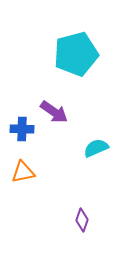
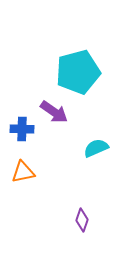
cyan pentagon: moved 2 px right, 18 px down
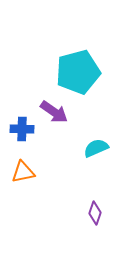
purple diamond: moved 13 px right, 7 px up
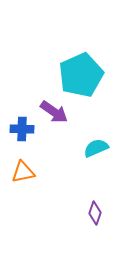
cyan pentagon: moved 3 px right, 3 px down; rotated 9 degrees counterclockwise
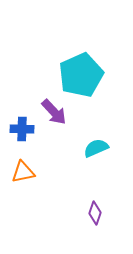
purple arrow: rotated 12 degrees clockwise
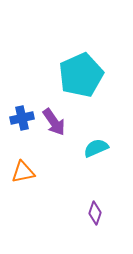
purple arrow: moved 10 px down; rotated 8 degrees clockwise
blue cross: moved 11 px up; rotated 15 degrees counterclockwise
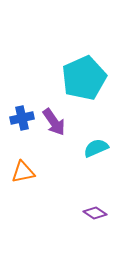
cyan pentagon: moved 3 px right, 3 px down
purple diamond: rotated 75 degrees counterclockwise
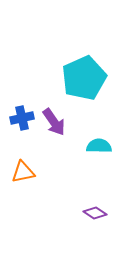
cyan semicircle: moved 3 px right, 2 px up; rotated 25 degrees clockwise
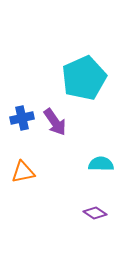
purple arrow: moved 1 px right
cyan semicircle: moved 2 px right, 18 px down
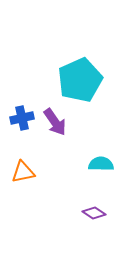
cyan pentagon: moved 4 px left, 2 px down
purple diamond: moved 1 px left
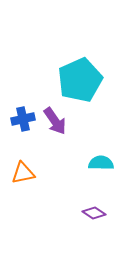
blue cross: moved 1 px right, 1 px down
purple arrow: moved 1 px up
cyan semicircle: moved 1 px up
orange triangle: moved 1 px down
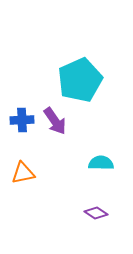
blue cross: moved 1 px left, 1 px down; rotated 10 degrees clockwise
purple diamond: moved 2 px right
